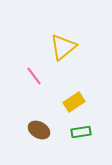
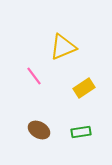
yellow triangle: rotated 16 degrees clockwise
yellow rectangle: moved 10 px right, 14 px up
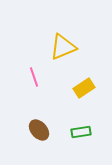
pink line: moved 1 px down; rotated 18 degrees clockwise
brown ellipse: rotated 20 degrees clockwise
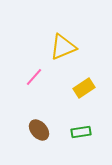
pink line: rotated 60 degrees clockwise
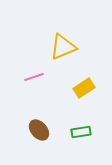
pink line: rotated 30 degrees clockwise
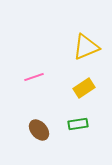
yellow triangle: moved 23 px right
green rectangle: moved 3 px left, 8 px up
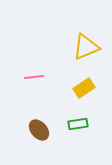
pink line: rotated 12 degrees clockwise
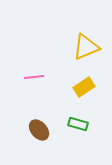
yellow rectangle: moved 1 px up
green rectangle: rotated 24 degrees clockwise
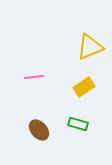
yellow triangle: moved 4 px right
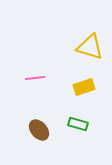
yellow triangle: rotated 40 degrees clockwise
pink line: moved 1 px right, 1 px down
yellow rectangle: rotated 15 degrees clockwise
